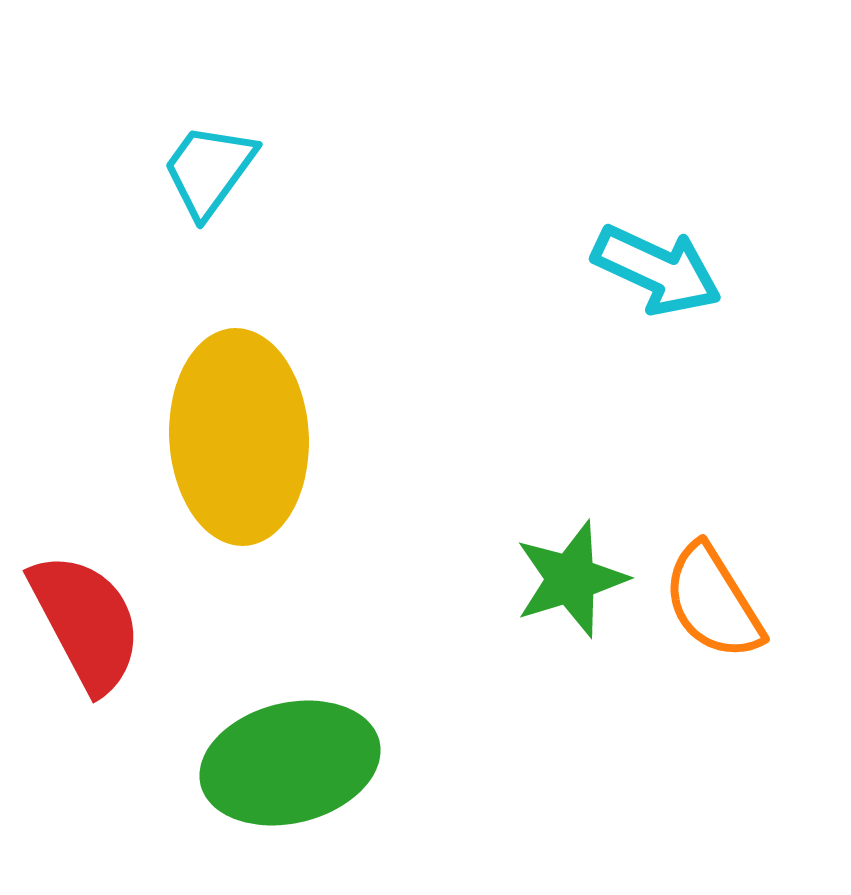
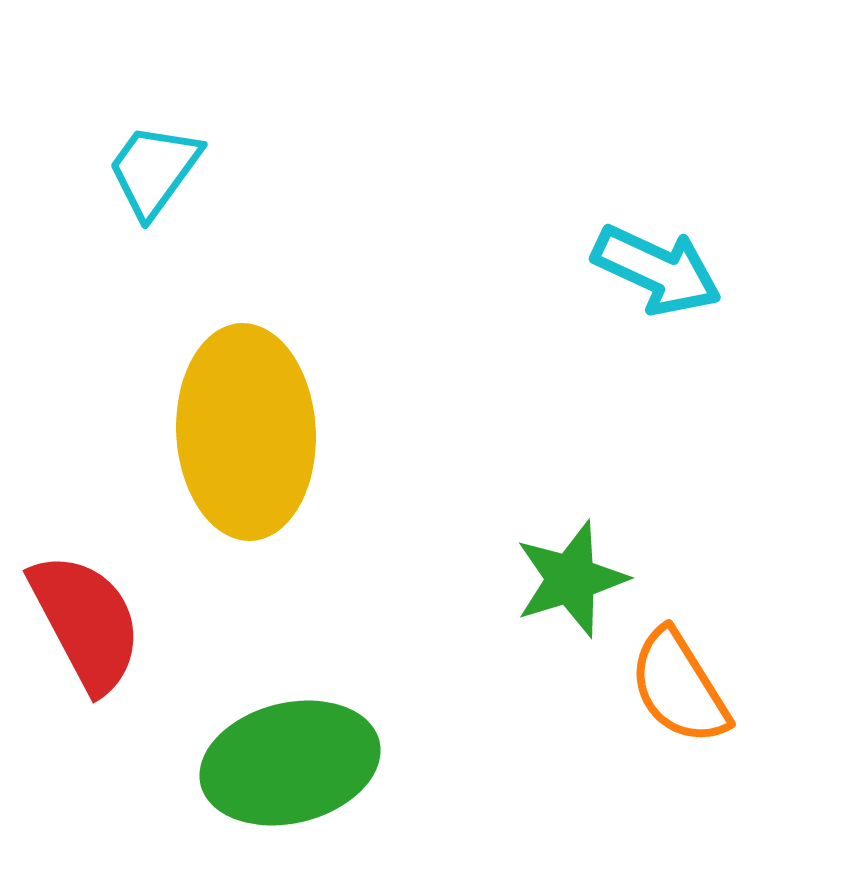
cyan trapezoid: moved 55 px left
yellow ellipse: moved 7 px right, 5 px up
orange semicircle: moved 34 px left, 85 px down
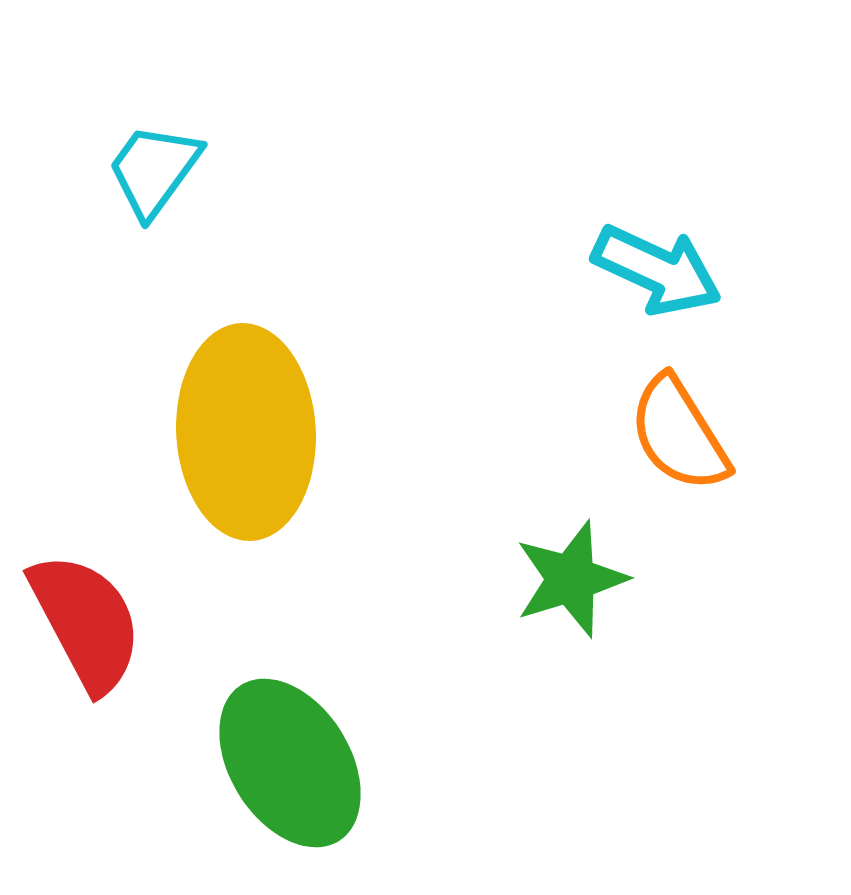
orange semicircle: moved 253 px up
green ellipse: rotated 72 degrees clockwise
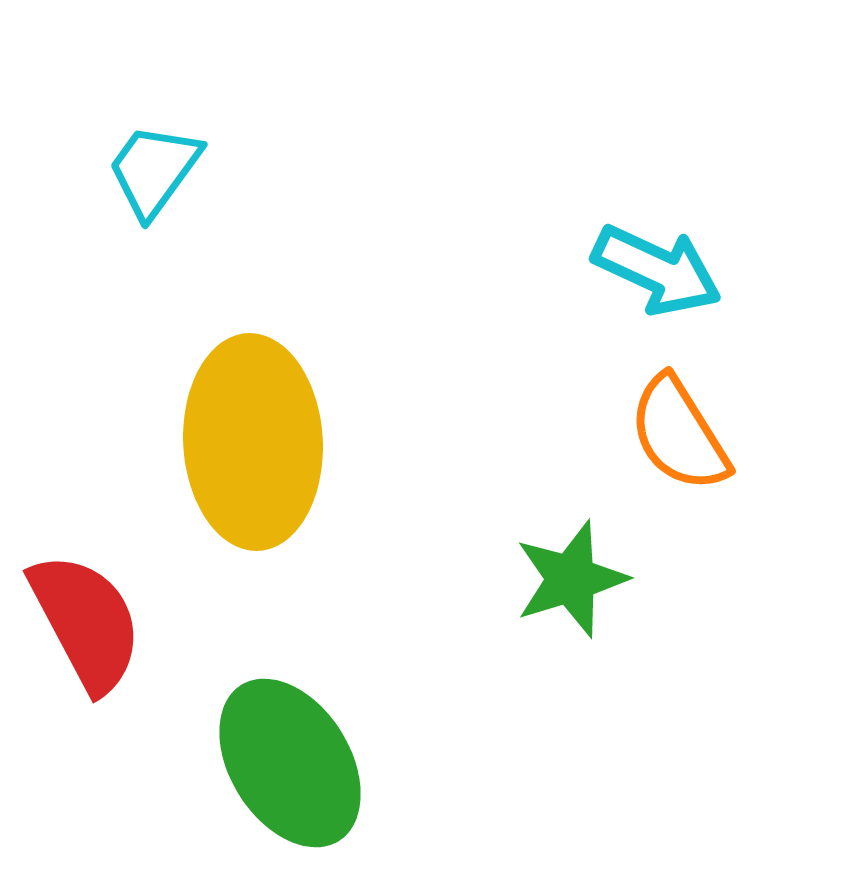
yellow ellipse: moved 7 px right, 10 px down
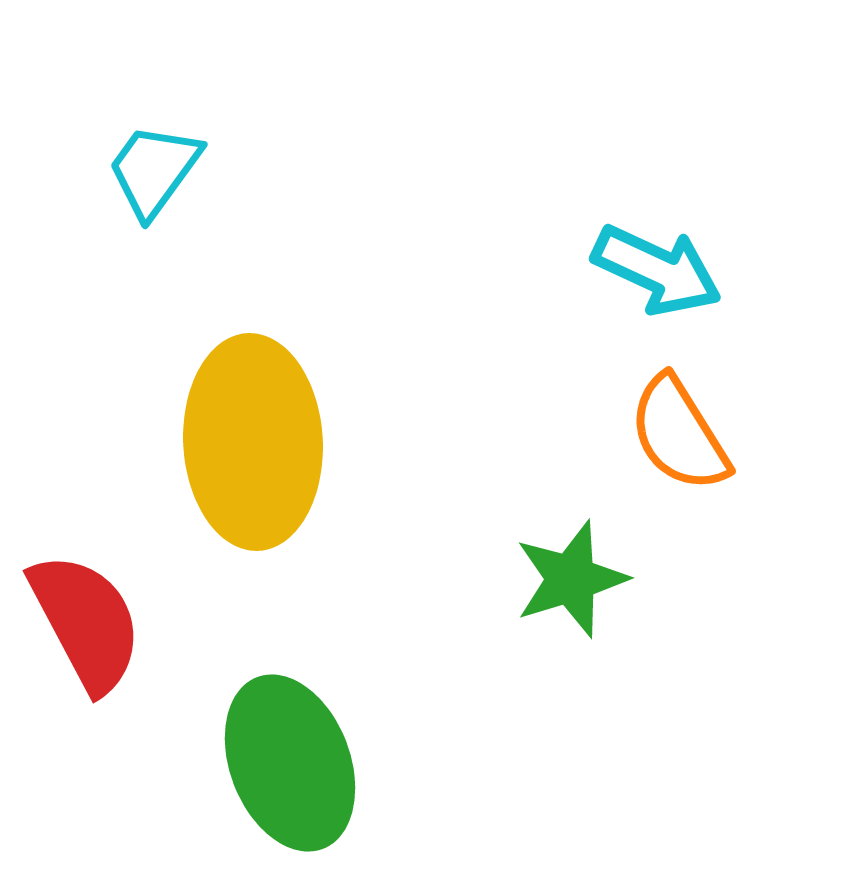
green ellipse: rotated 11 degrees clockwise
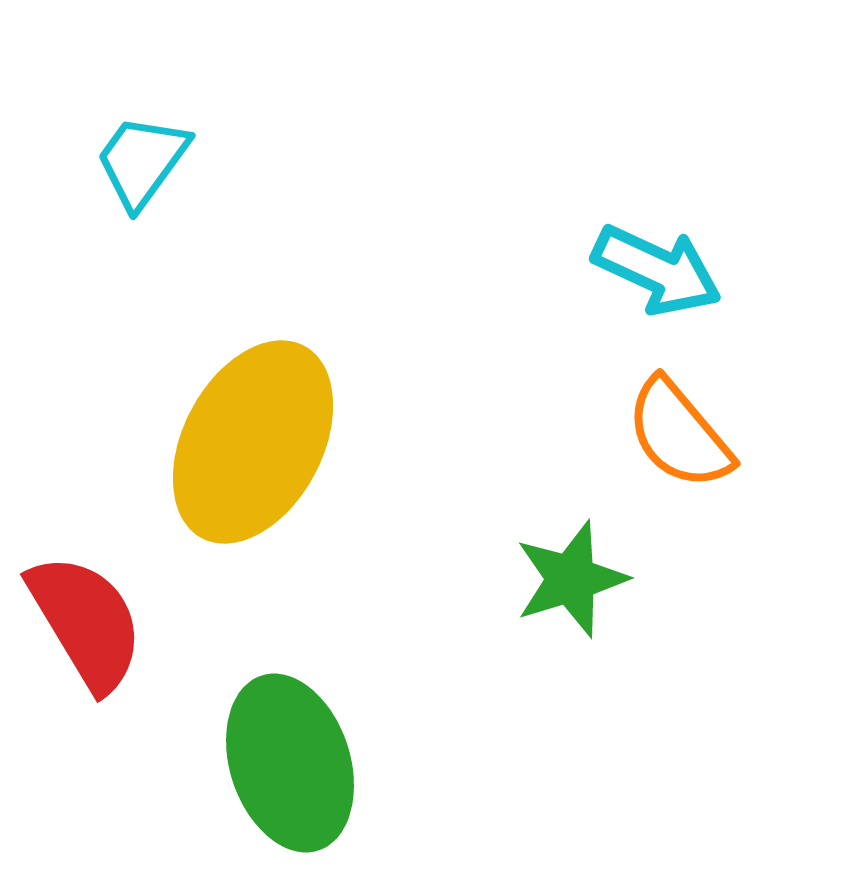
cyan trapezoid: moved 12 px left, 9 px up
orange semicircle: rotated 8 degrees counterclockwise
yellow ellipse: rotated 31 degrees clockwise
red semicircle: rotated 3 degrees counterclockwise
green ellipse: rotated 3 degrees clockwise
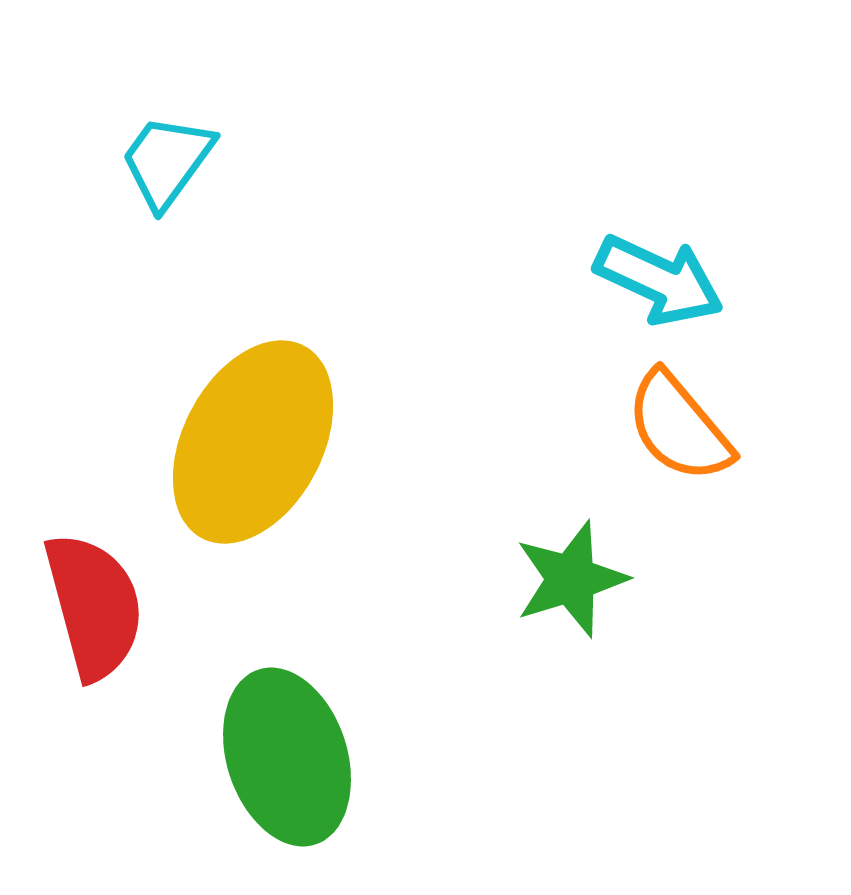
cyan trapezoid: moved 25 px right
cyan arrow: moved 2 px right, 10 px down
orange semicircle: moved 7 px up
red semicircle: moved 8 px right, 16 px up; rotated 16 degrees clockwise
green ellipse: moved 3 px left, 6 px up
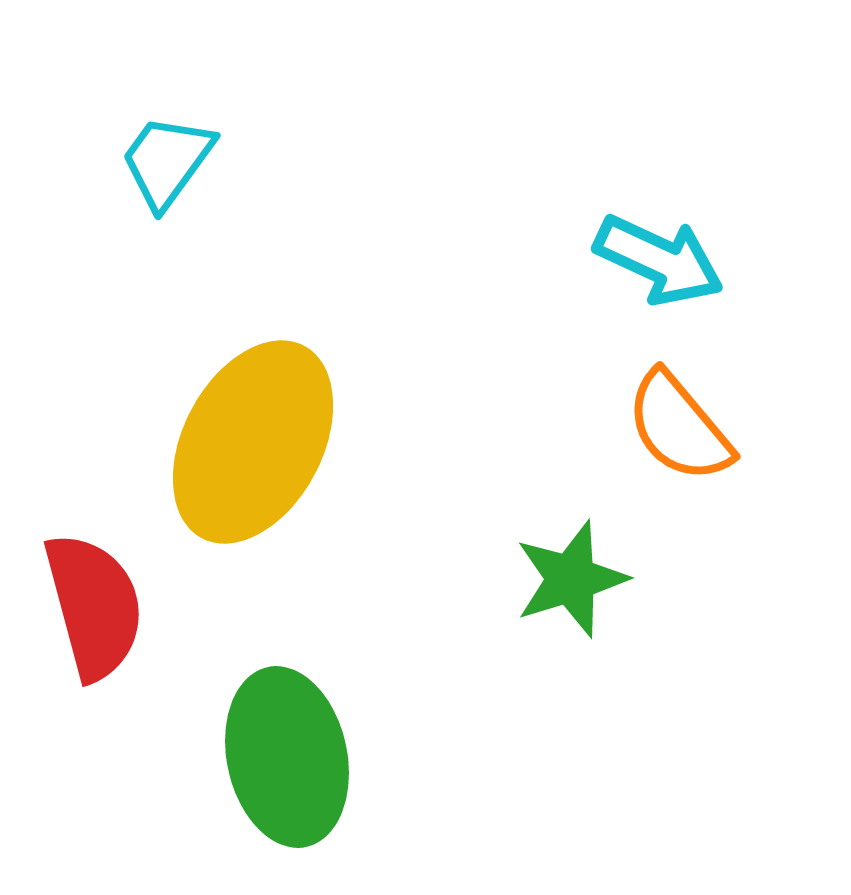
cyan arrow: moved 20 px up
green ellipse: rotated 6 degrees clockwise
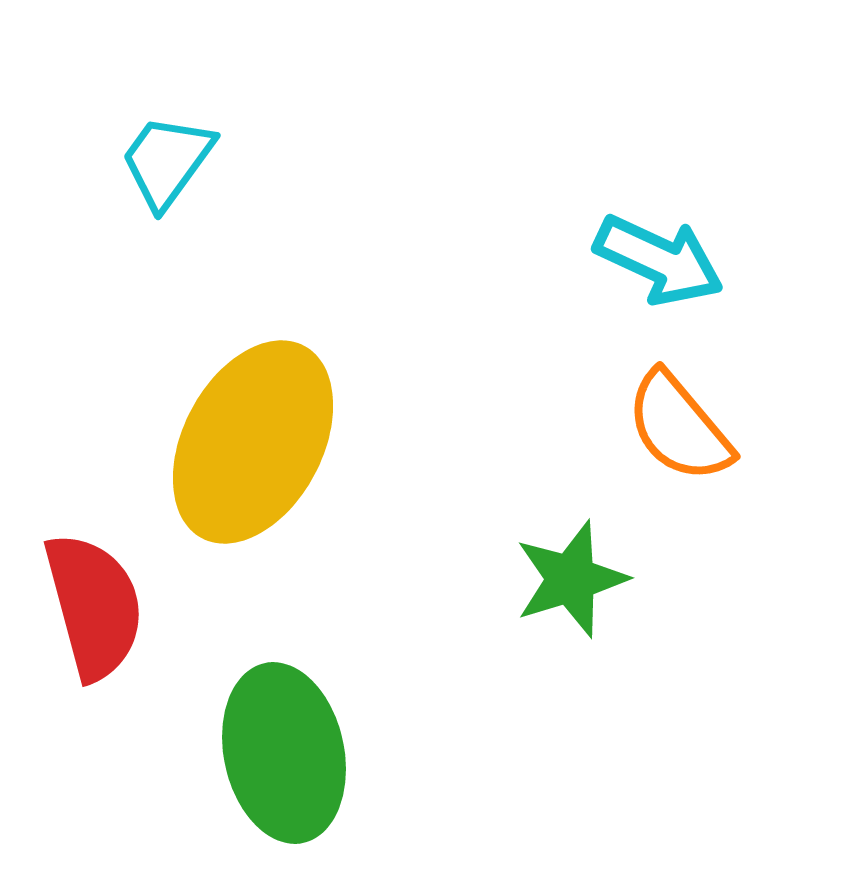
green ellipse: moved 3 px left, 4 px up
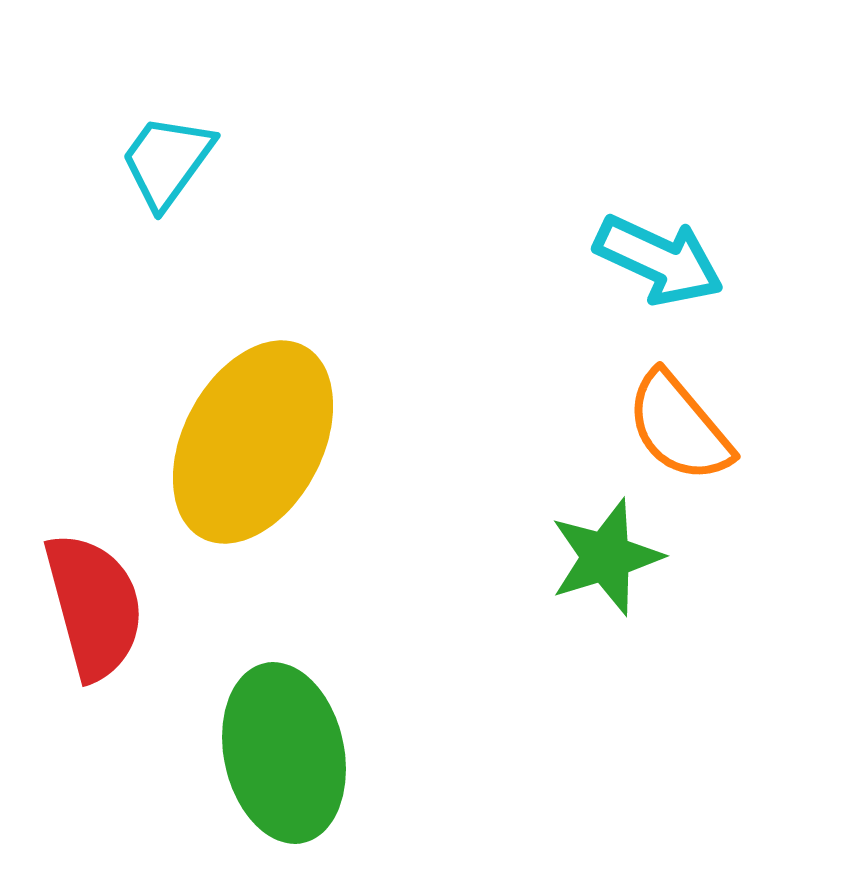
green star: moved 35 px right, 22 px up
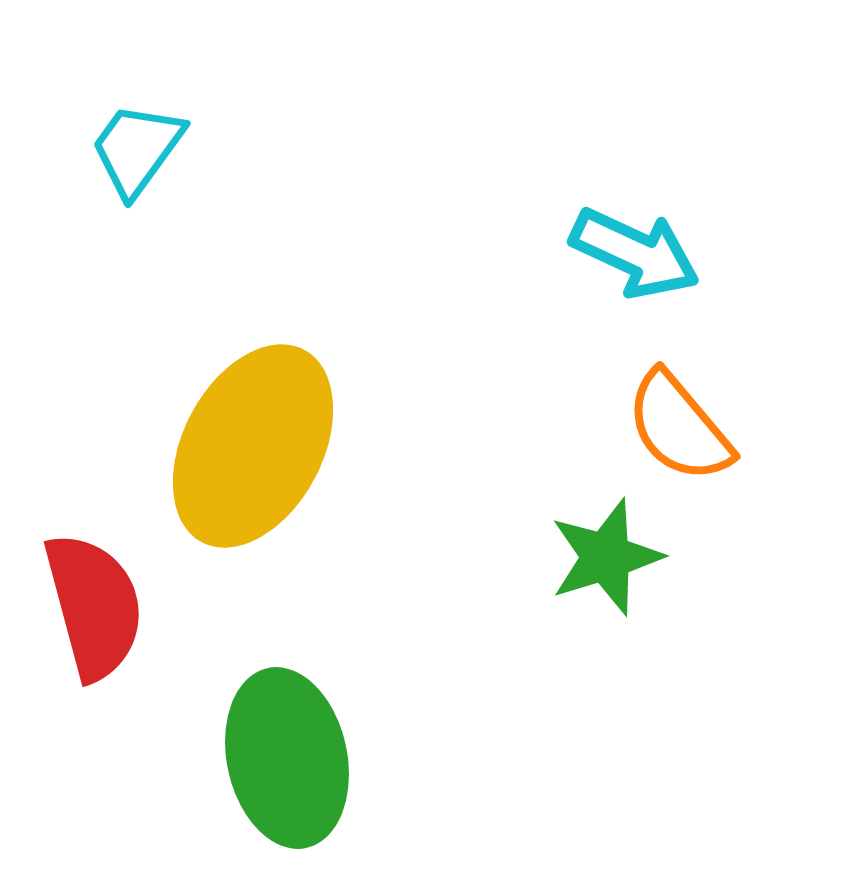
cyan trapezoid: moved 30 px left, 12 px up
cyan arrow: moved 24 px left, 7 px up
yellow ellipse: moved 4 px down
green ellipse: moved 3 px right, 5 px down
